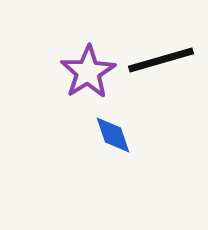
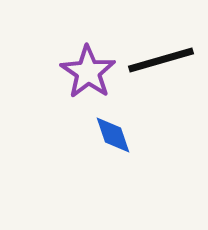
purple star: rotated 6 degrees counterclockwise
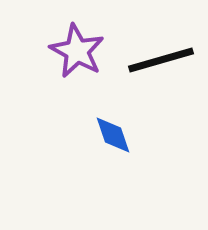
purple star: moved 11 px left, 21 px up; rotated 6 degrees counterclockwise
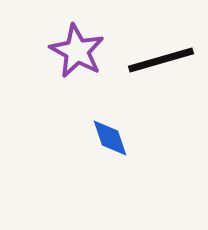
blue diamond: moved 3 px left, 3 px down
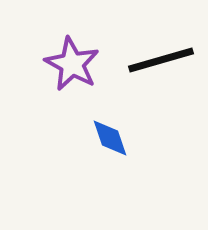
purple star: moved 5 px left, 13 px down
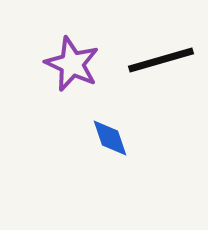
purple star: rotated 4 degrees counterclockwise
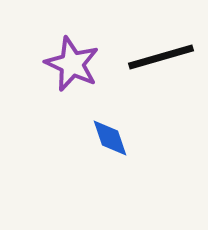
black line: moved 3 px up
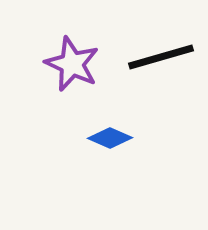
blue diamond: rotated 48 degrees counterclockwise
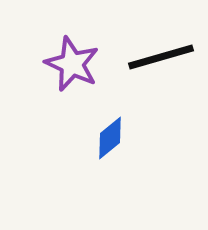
blue diamond: rotated 63 degrees counterclockwise
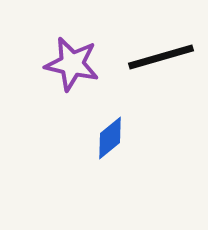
purple star: rotated 12 degrees counterclockwise
